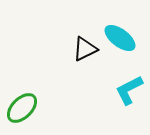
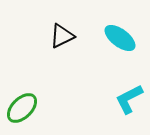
black triangle: moved 23 px left, 13 px up
cyan L-shape: moved 9 px down
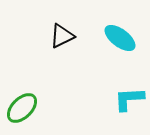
cyan L-shape: rotated 24 degrees clockwise
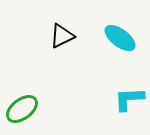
green ellipse: moved 1 px down; rotated 8 degrees clockwise
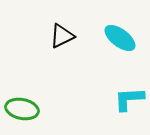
green ellipse: rotated 48 degrees clockwise
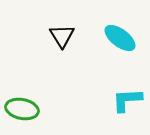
black triangle: rotated 36 degrees counterclockwise
cyan L-shape: moved 2 px left, 1 px down
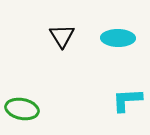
cyan ellipse: moved 2 px left; rotated 36 degrees counterclockwise
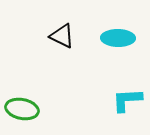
black triangle: rotated 32 degrees counterclockwise
